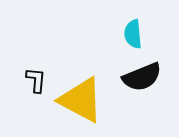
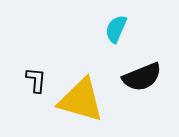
cyan semicircle: moved 17 px left, 5 px up; rotated 28 degrees clockwise
yellow triangle: rotated 12 degrees counterclockwise
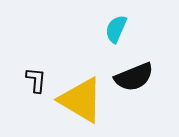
black semicircle: moved 8 px left
yellow triangle: rotated 15 degrees clockwise
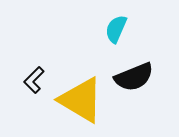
black L-shape: moved 2 px left; rotated 140 degrees counterclockwise
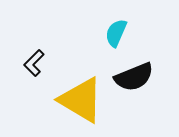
cyan semicircle: moved 4 px down
black L-shape: moved 17 px up
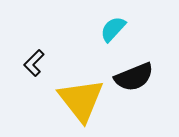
cyan semicircle: moved 3 px left, 4 px up; rotated 20 degrees clockwise
yellow triangle: rotated 21 degrees clockwise
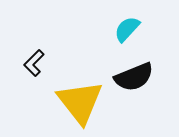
cyan semicircle: moved 14 px right
yellow triangle: moved 1 px left, 2 px down
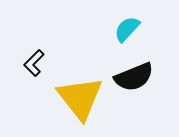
yellow triangle: moved 4 px up
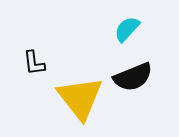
black L-shape: rotated 52 degrees counterclockwise
black semicircle: moved 1 px left
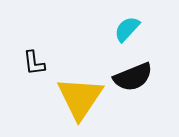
yellow triangle: rotated 12 degrees clockwise
